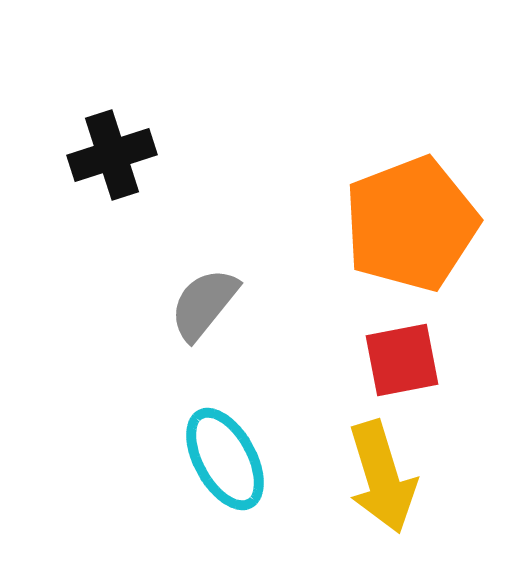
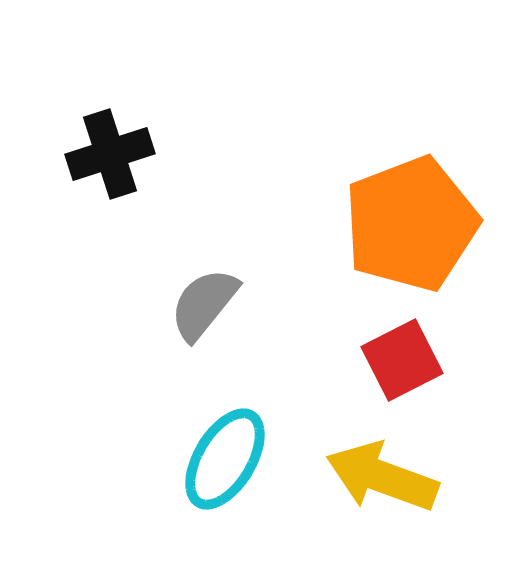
black cross: moved 2 px left, 1 px up
red square: rotated 16 degrees counterclockwise
cyan ellipse: rotated 60 degrees clockwise
yellow arrow: rotated 127 degrees clockwise
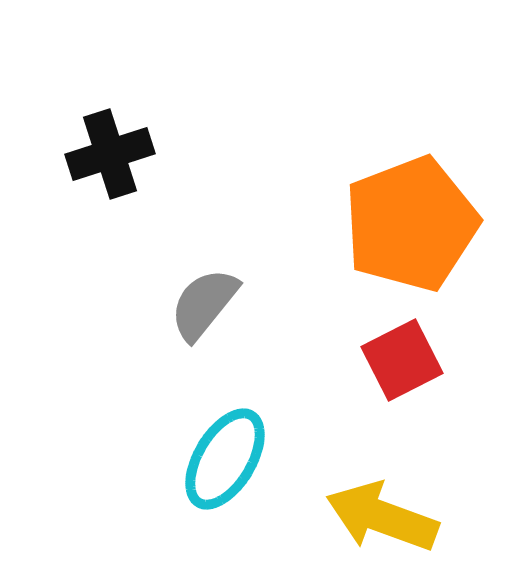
yellow arrow: moved 40 px down
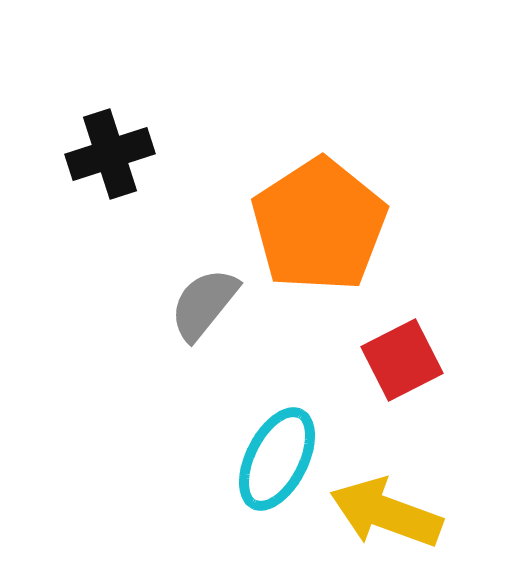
orange pentagon: moved 92 px left, 1 px down; rotated 12 degrees counterclockwise
cyan ellipse: moved 52 px right; rotated 4 degrees counterclockwise
yellow arrow: moved 4 px right, 4 px up
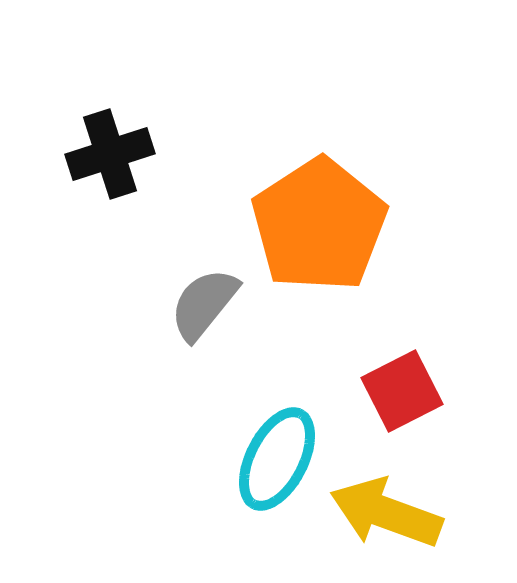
red square: moved 31 px down
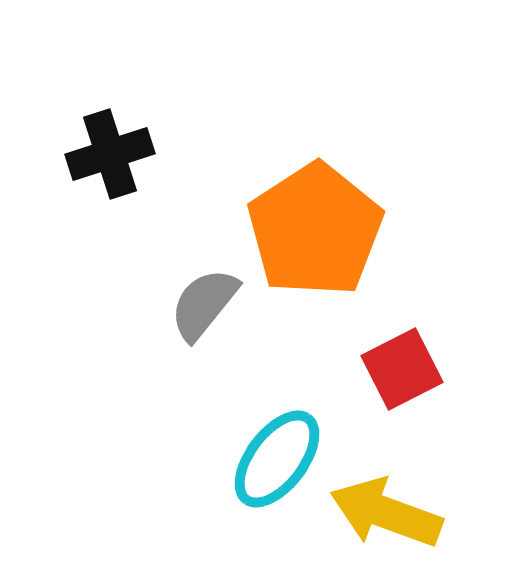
orange pentagon: moved 4 px left, 5 px down
red square: moved 22 px up
cyan ellipse: rotated 10 degrees clockwise
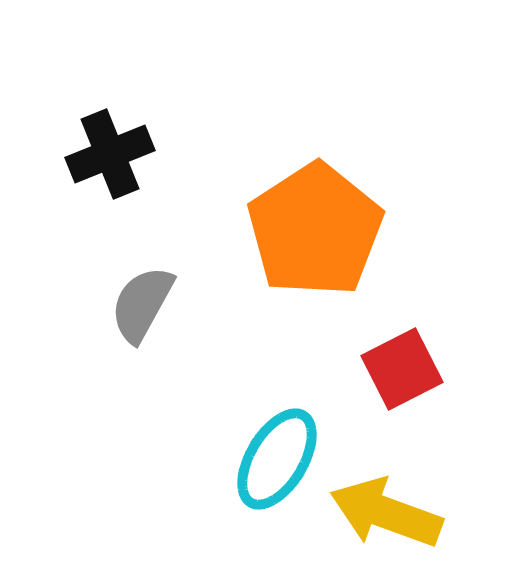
black cross: rotated 4 degrees counterclockwise
gray semicircle: moved 62 px left; rotated 10 degrees counterclockwise
cyan ellipse: rotated 6 degrees counterclockwise
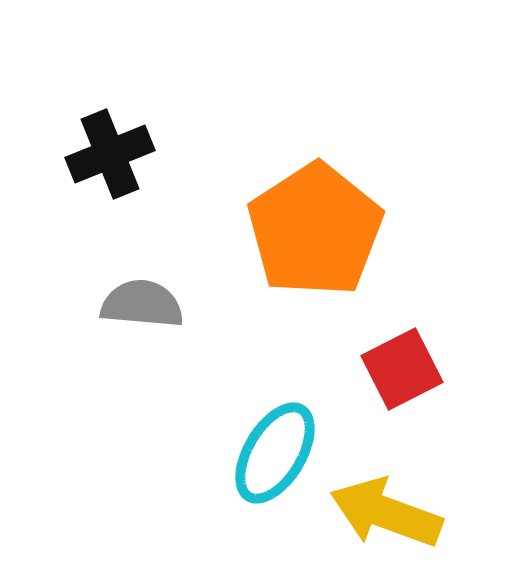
gray semicircle: rotated 66 degrees clockwise
cyan ellipse: moved 2 px left, 6 px up
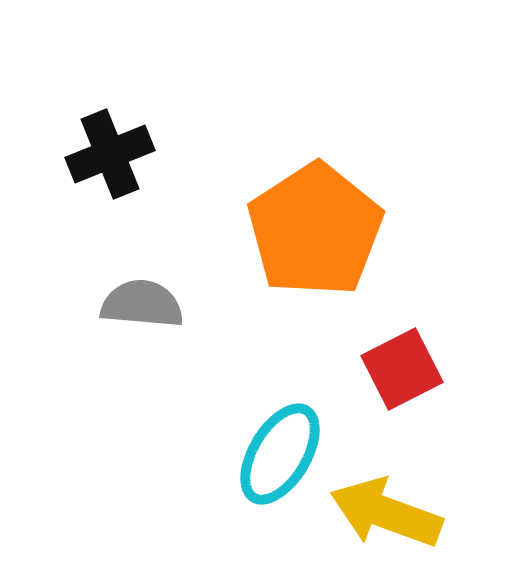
cyan ellipse: moved 5 px right, 1 px down
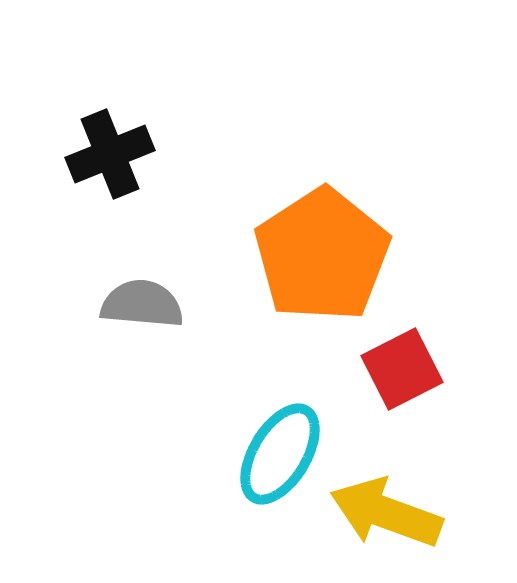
orange pentagon: moved 7 px right, 25 px down
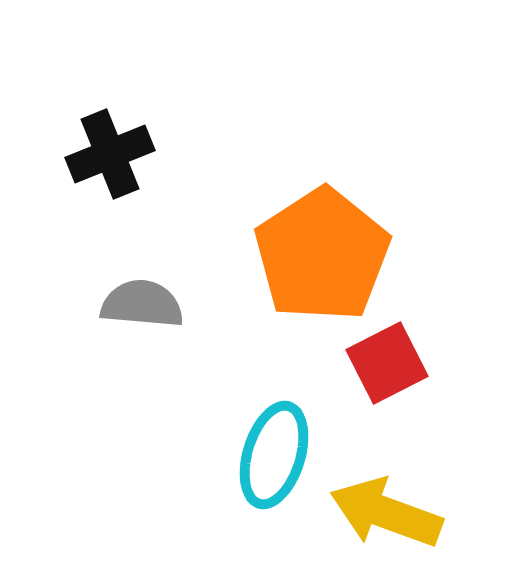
red square: moved 15 px left, 6 px up
cyan ellipse: moved 6 px left, 1 px down; rotated 14 degrees counterclockwise
